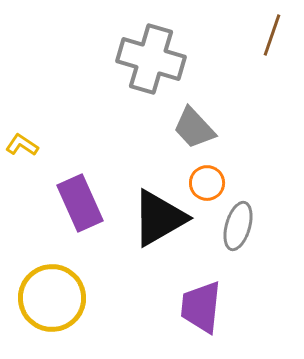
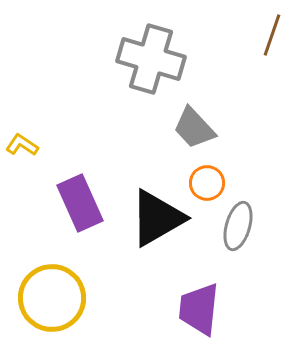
black triangle: moved 2 px left
purple trapezoid: moved 2 px left, 2 px down
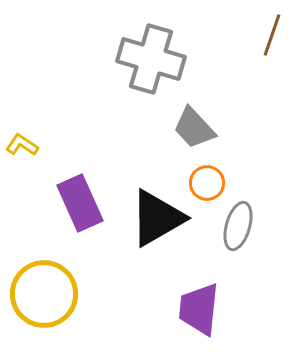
yellow circle: moved 8 px left, 4 px up
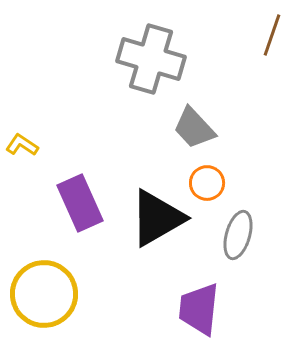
gray ellipse: moved 9 px down
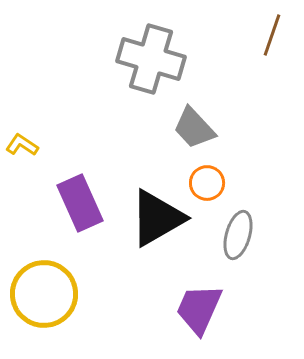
purple trapezoid: rotated 18 degrees clockwise
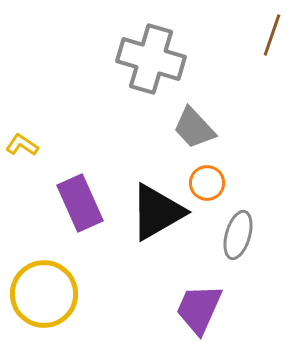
black triangle: moved 6 px up
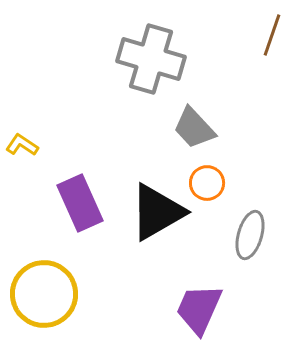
gray ellipse: moved 12 px right
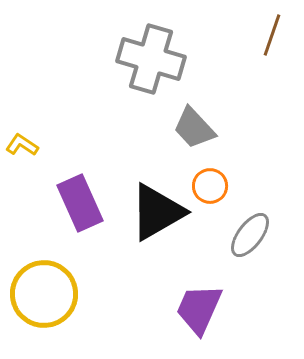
orange circle: moved 3 px right, 3 px down
gray ellipse: rotated 21 degrees clockwise
